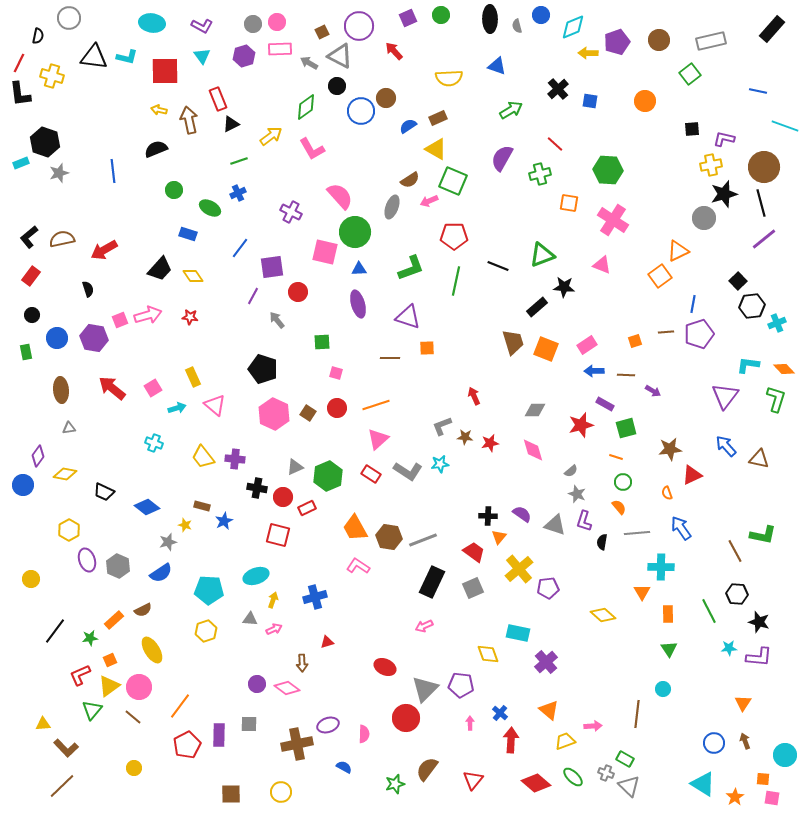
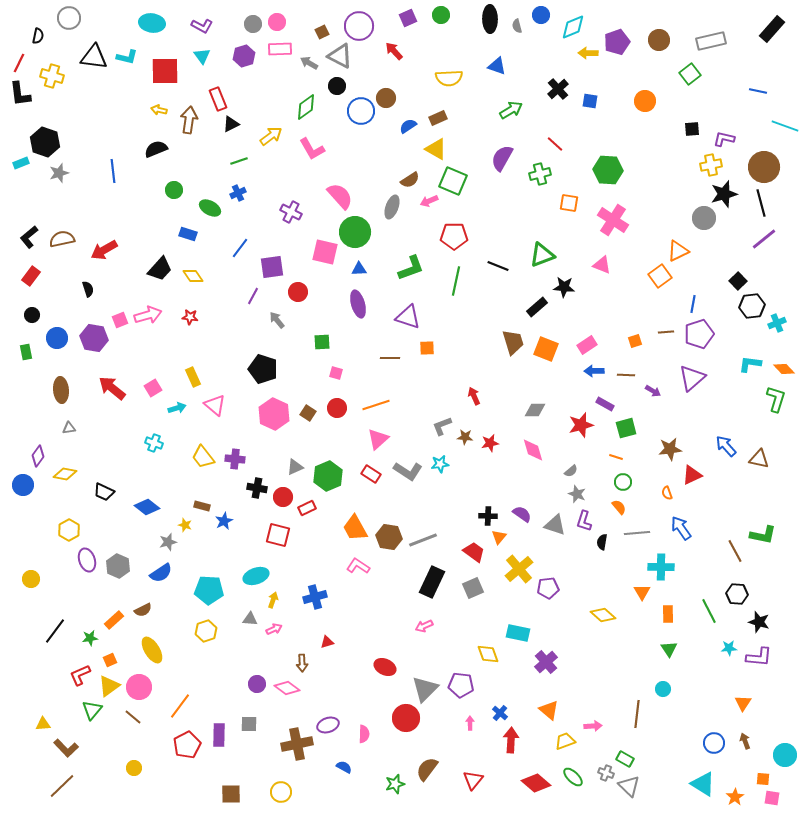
brown arrow at (189, 120): rotated 20 degrees clockwise
cyan L-shape at (748, 365): moved 2 px right, 1 px up
purple triangle at (725, 396): moved 33 px left, 18 px up; rotated 12 degrees clockwise
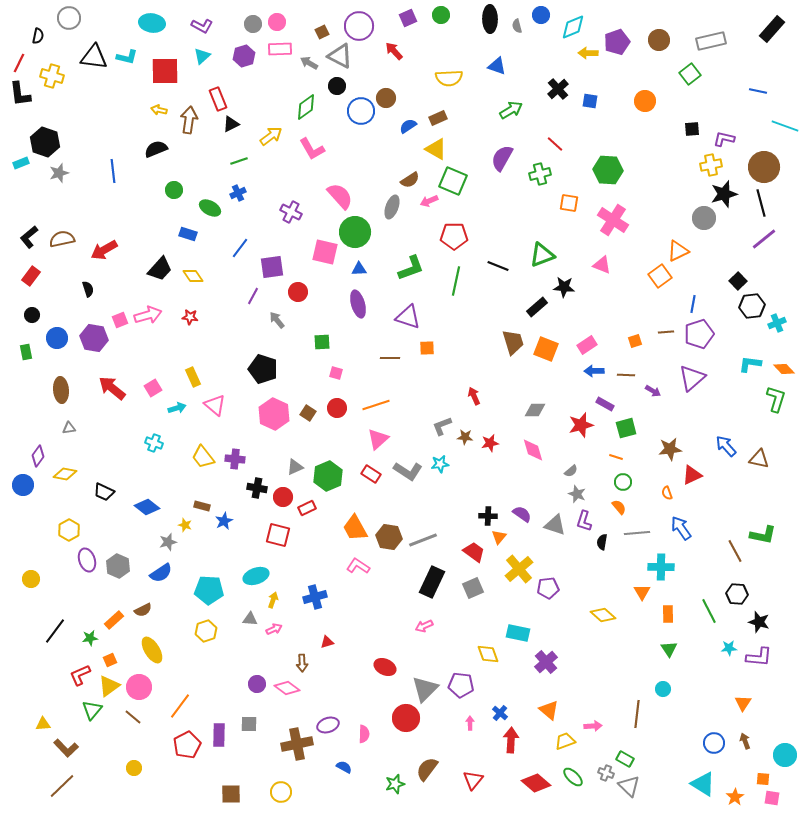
cyan triangle at (202, 56): rotated 24 degrees clockwise
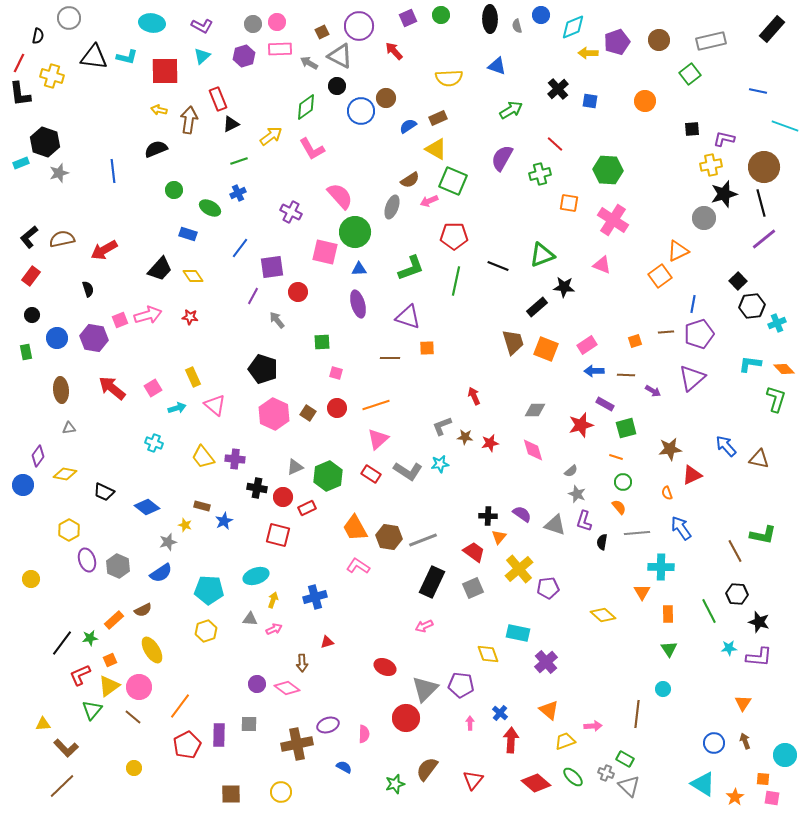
black line at (55, 631): moved 7 px right, 12 px down
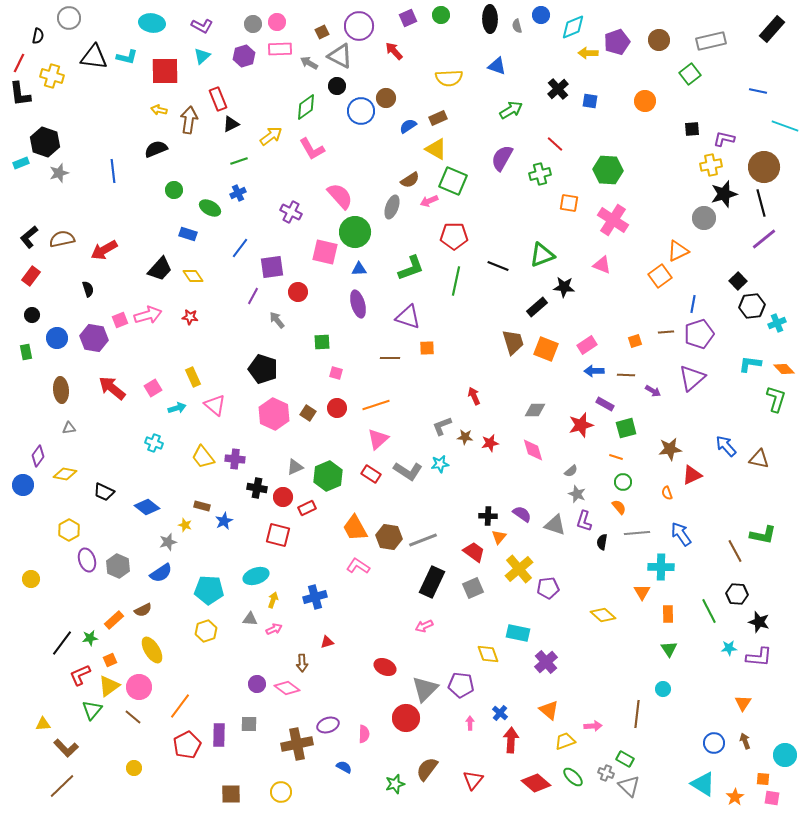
blue arrow at (681, 528): moved 6 px down
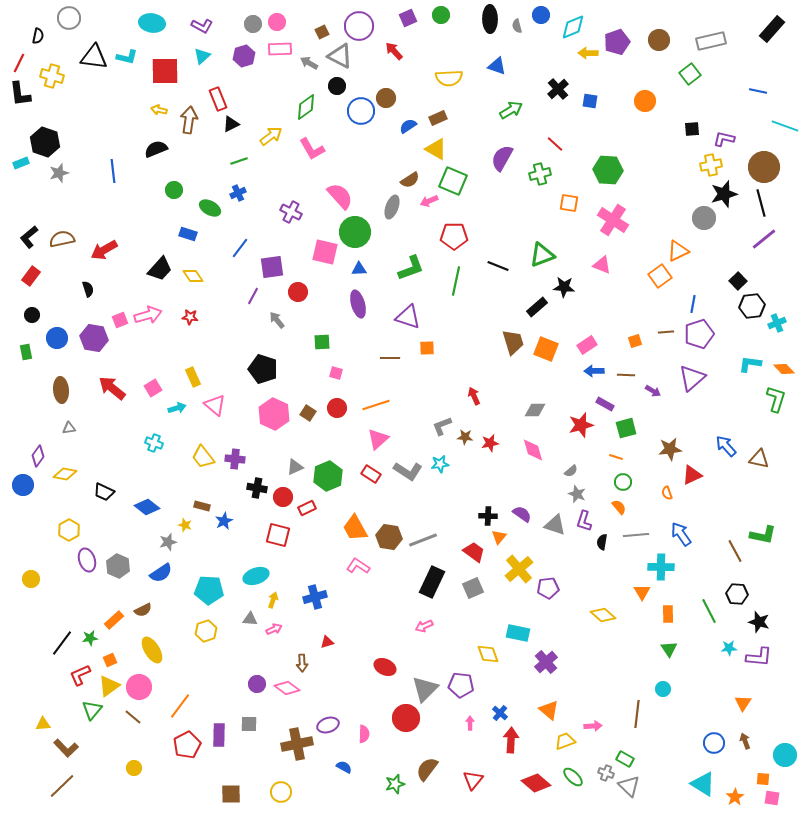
gray line at (637, 533): moved 1 px left, 2 px down
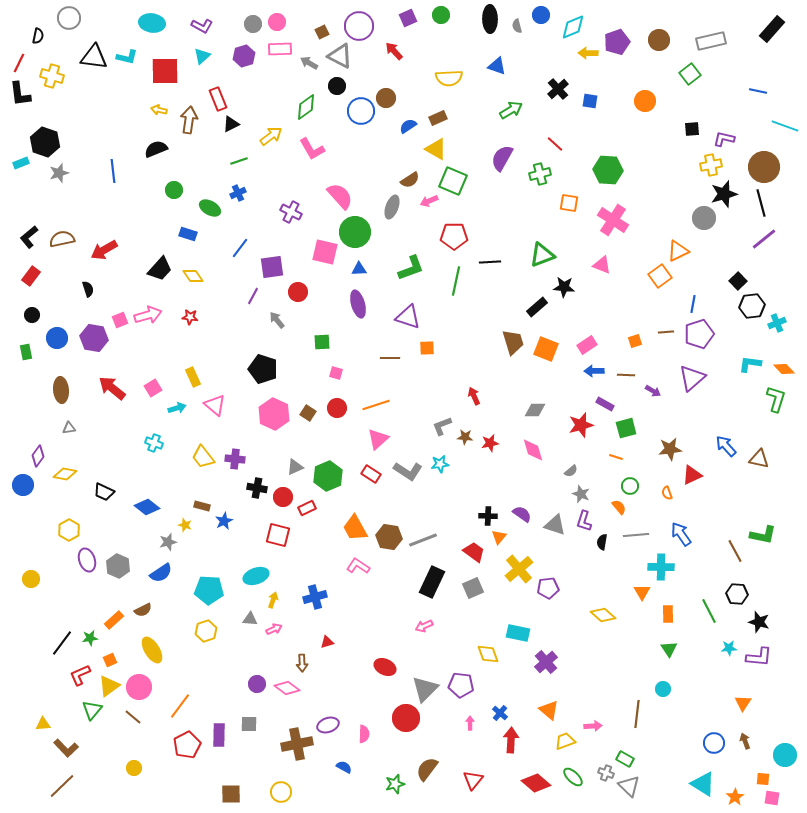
black line at (498, 266): moved 8 px left, 4 px up; rotated 25 degrees counterclockwise
green circle at (623, 482): moved 7 px right, 4 px down
gray star at (577, 494): moved 4 px right
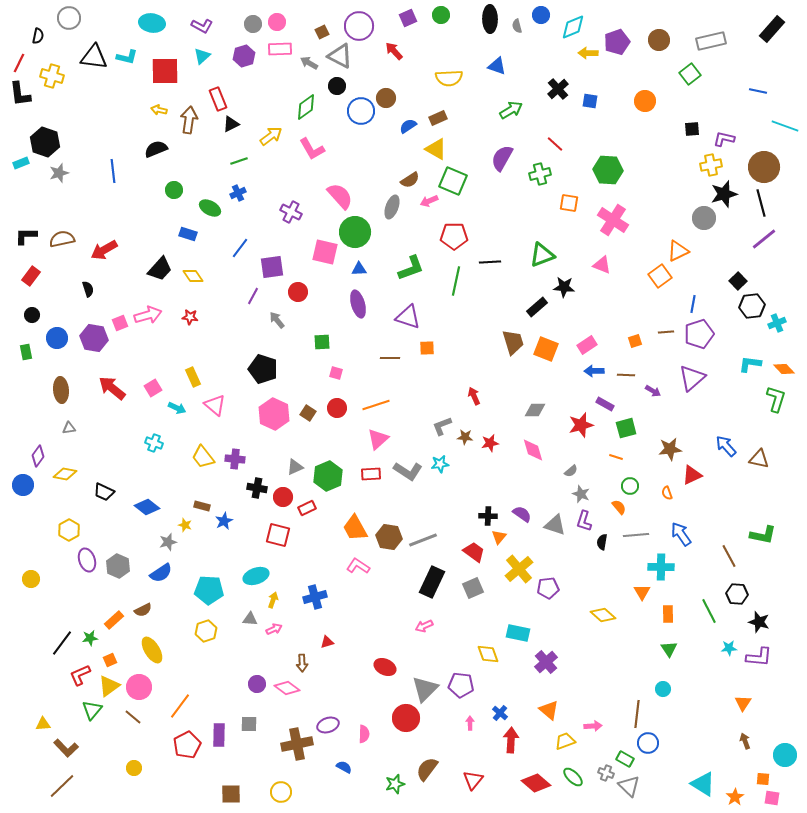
black L-shape at (29, 237): moved 3 px left, 1 px up; rotated 40 degrees clockwise
pink square at (120, 320): moved 3 px down
cyan arrow at (177, 408): rotated 42 degrees clockwise
red rectangle at (371, 474): rotated 36 degrees counterclockwise
brown line at (735, 551): moved 6 px left, 5 px down
blue circle at (714, 743): moved 66 px left
